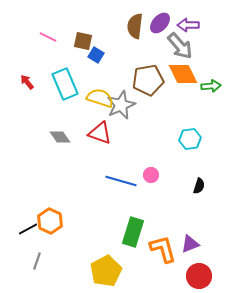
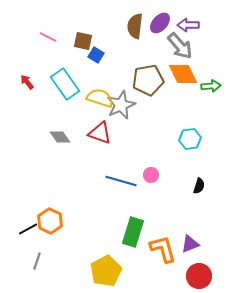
cyan rectangle: rotated 12 degrees counterclockwise
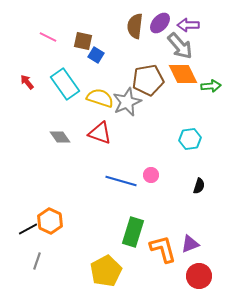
gray star: moved 6 px right, 3 px up
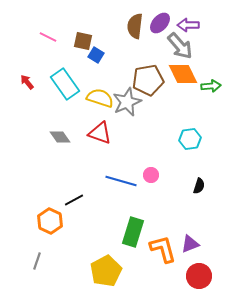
black line: moved 46 px right, 29 px up
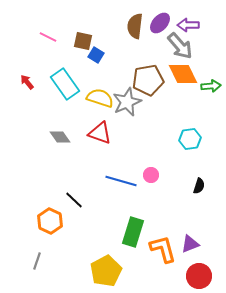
black line: rotated 72 degrees clockwise
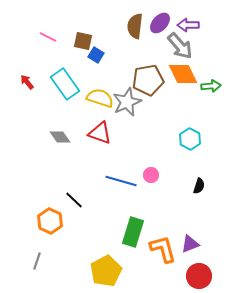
cyan hexagon: rotated 25 degrees counterclockwise
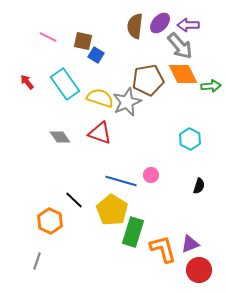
yellow pentagon: moved 6 px right, 61 px up; rotated 12 degrees counterclockwise
red circle: moved 6 px up
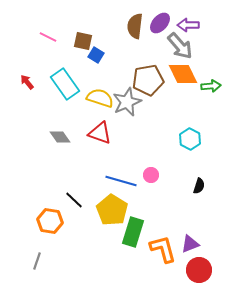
orange hexagon: rotated 15 degrees counterclockwise
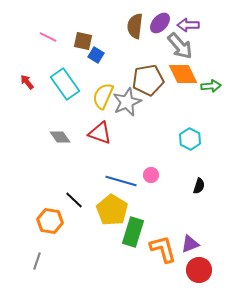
yellow semicircle: moved 3 px right, 2 px up; rotated 84 degrees counterclockwise
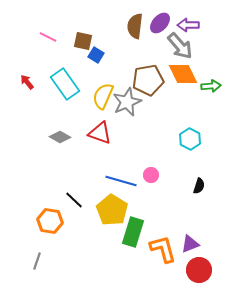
gray diamond: rotated 25 degrees counterclockwise
